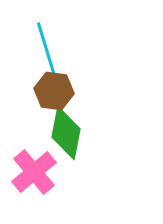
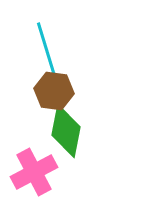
green diamond: moved 2 px up
pink cross: rotated 12 degrees clockwise
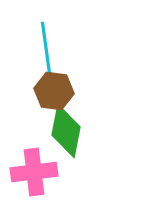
cyan line: rotated 9 degrees clockwise
pink cross: rotated 21 degrees clockwise
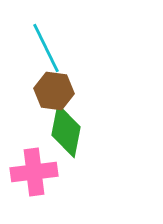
cyan line: rotated 18 degrees counterclockwise
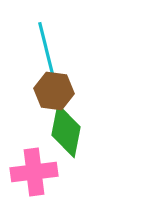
cyan line: rotated 12 degrees clockwise
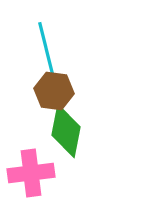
pink cross: moved 3 px left, 1 px down
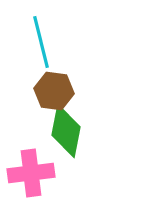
cyan line: moved 5 px left, 6 px up
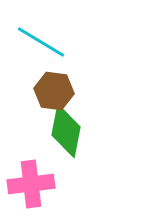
cyan line: rotated 45 degrees counterclockwise
pink cross: moved 11 px down
